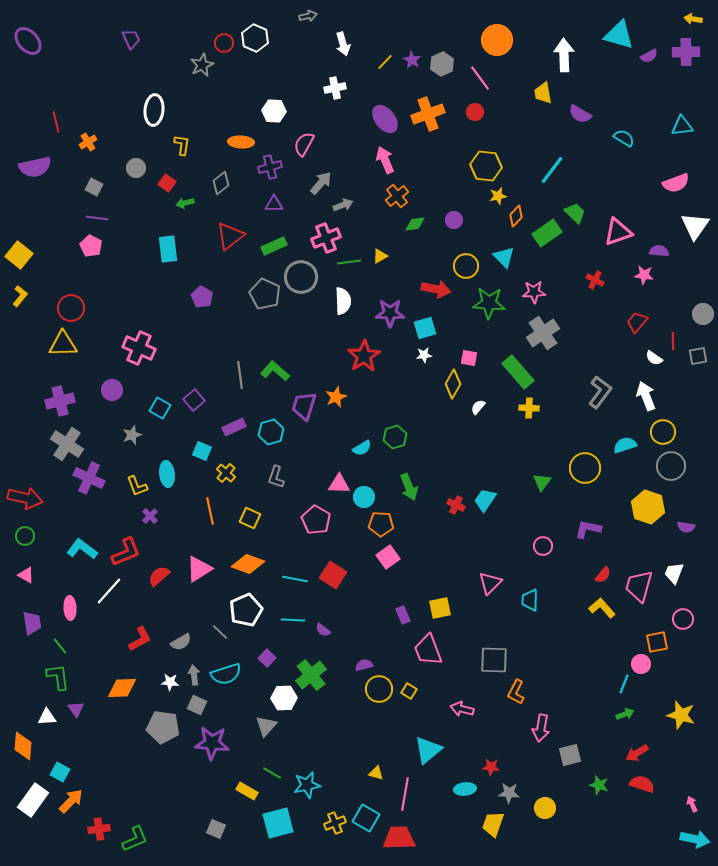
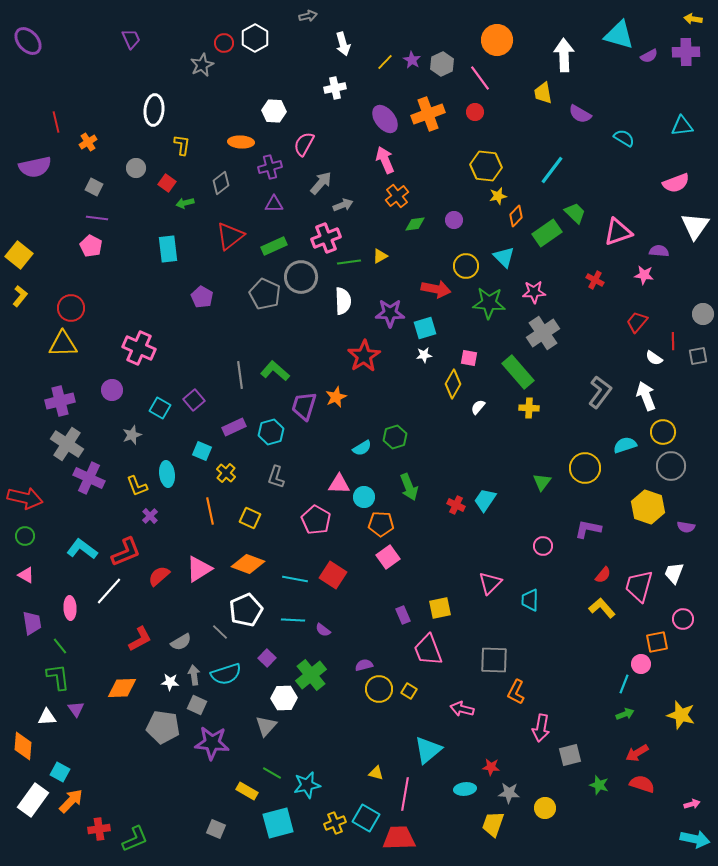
white hexagon at (255, 38): rotated 8 degrees clockwise
pink arrow at (692, 804): rotated 98 degrees clockwise
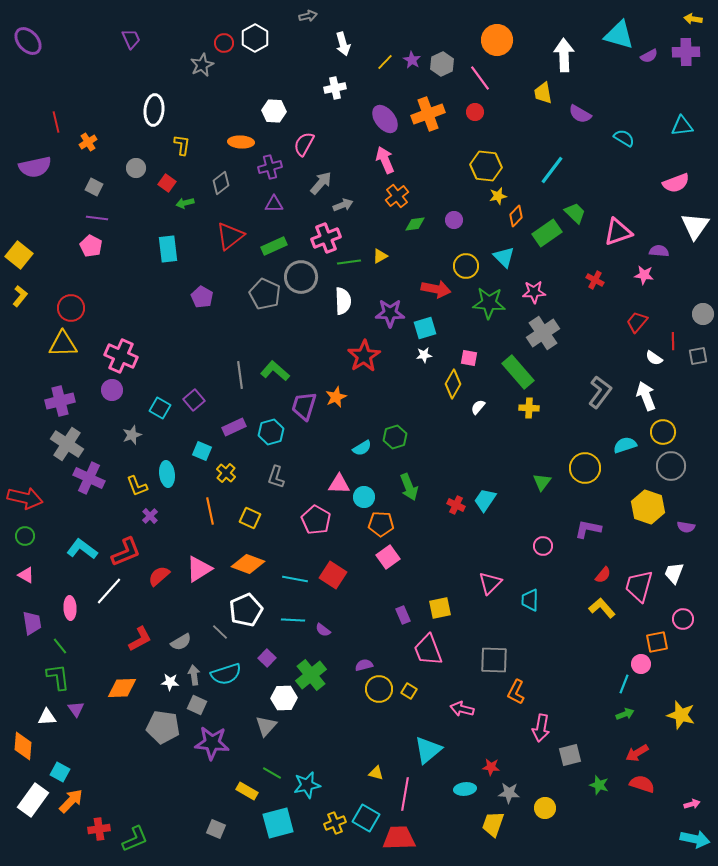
pink cross at (139, 348): moved 18 px left, 8 px down
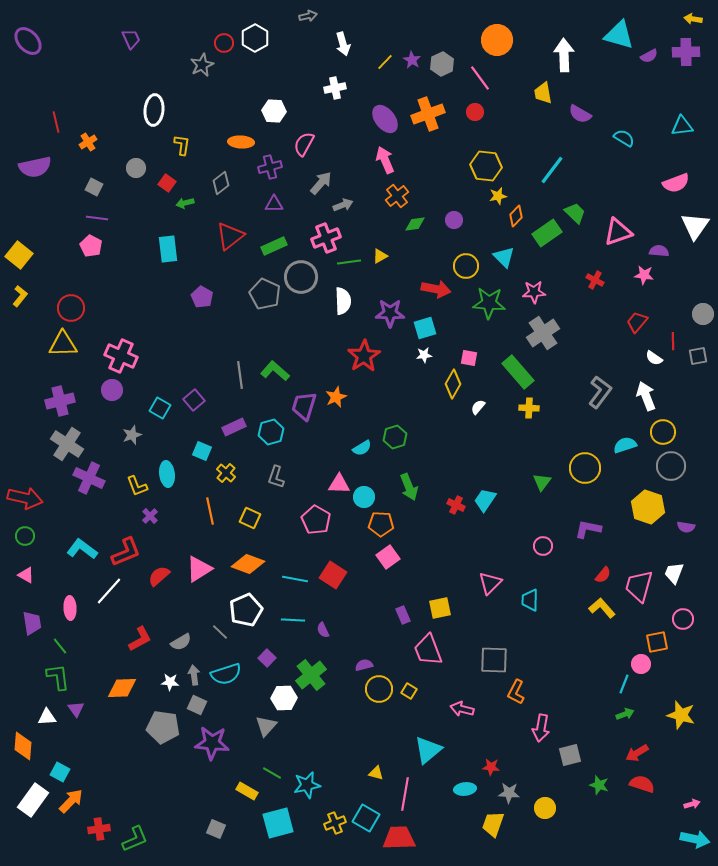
purple semicircle at (323, 630): rotated 28 degrees clockwise
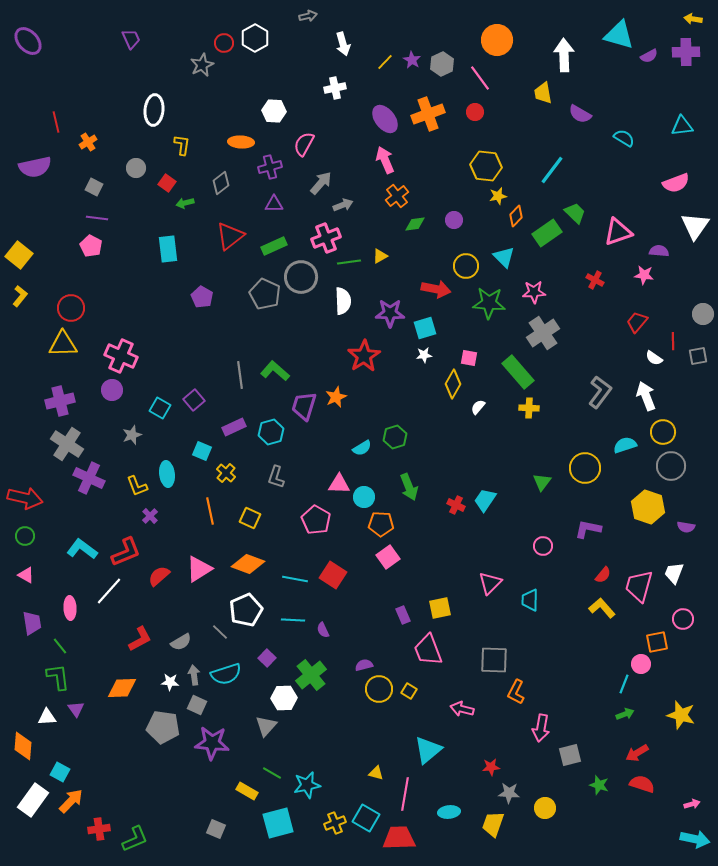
red star at (491, 767): rotated 12 degrees counterclockwise
cyan ellipse at (465, 789): moved 16 px left, 23 px down
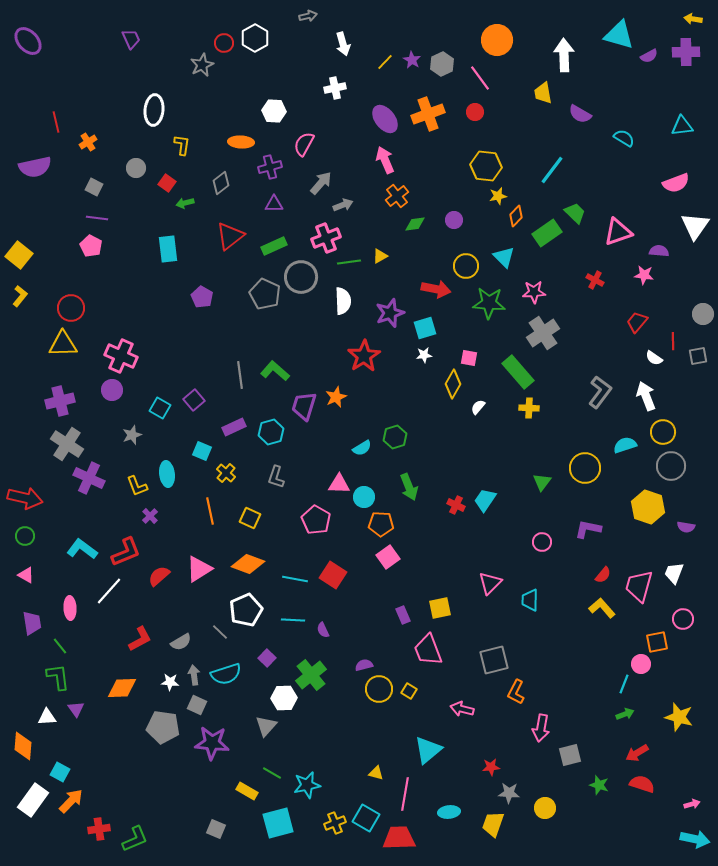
purple star at (390, 313): rotated 20 degrees counterclockwise
pink circle at (543, 546): moved 1 px left, 4 px up
gray square at (494, 660): rotated 16 degrees counterclockwise
yellow star at (681, 715): moved 2 px left, 2 px down
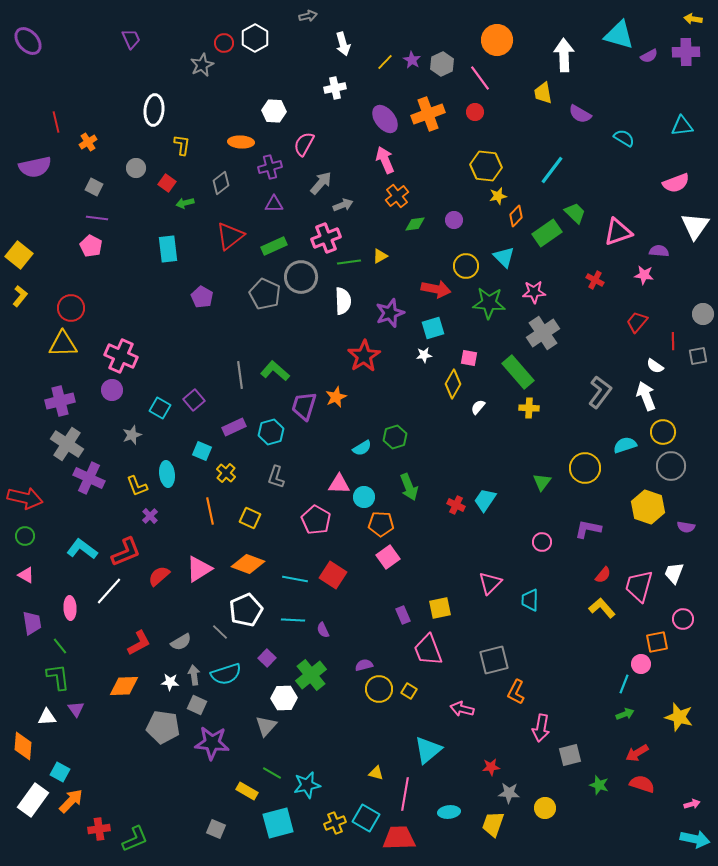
cyan square at (425, 328): moved 8 px right
white semicircle at (654, 358): moved 1 px right, 8 px down
red L-shape at (140, 639): moved 1 px left, 4 px down
orange diamond at (122, 688): moved 2 px right, 2 px up
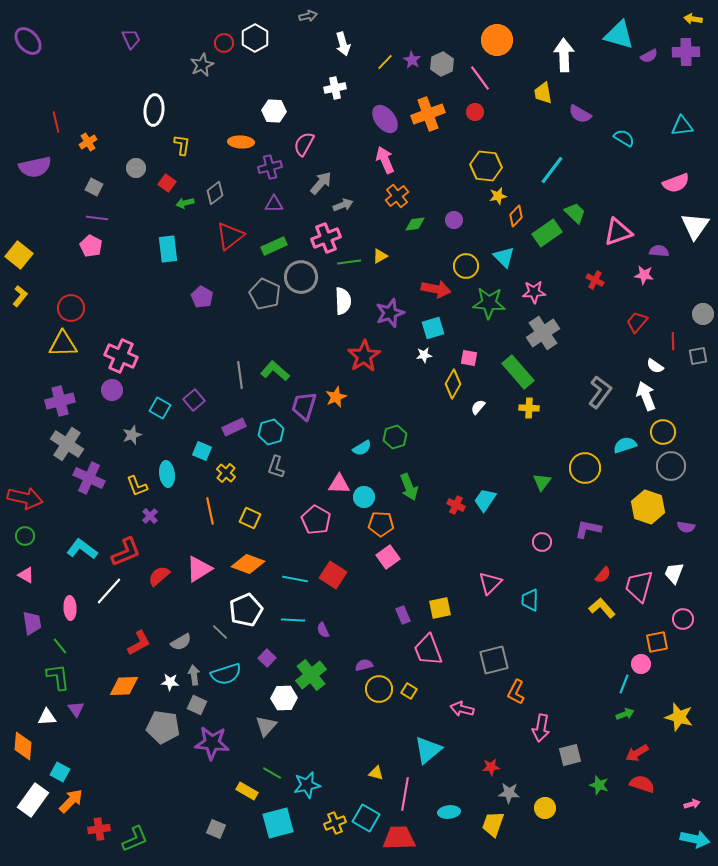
gray diamond at (221, 183): moved 6 px left, 10 px down
gray L-shape at (276, 477): moved 10 px up
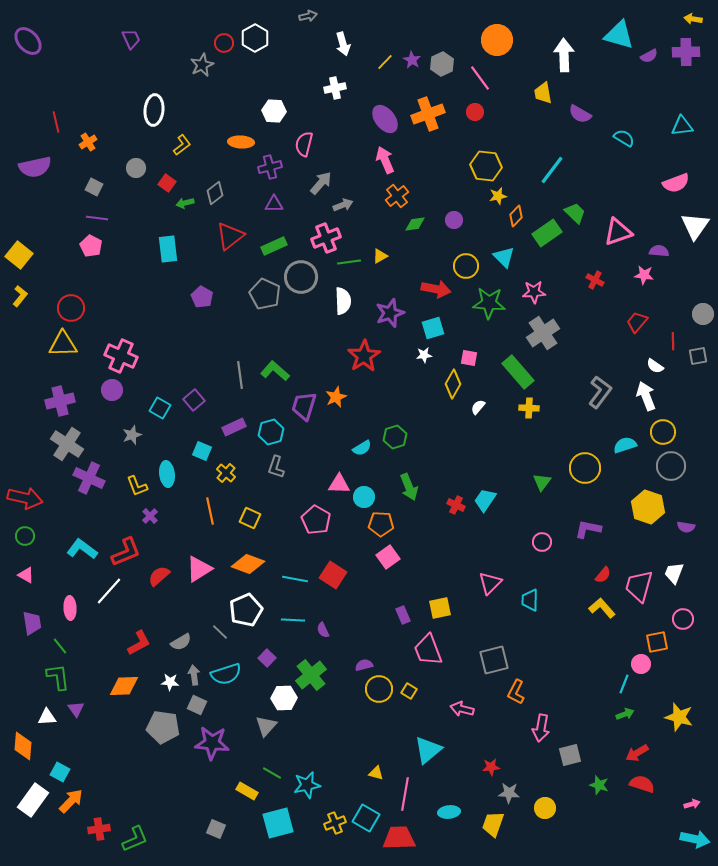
pink semicircle at (304, 144): rotated 15 degrees counterclockwise
yellow L-shape at (182, 145): rotated 45 degrees clockwise
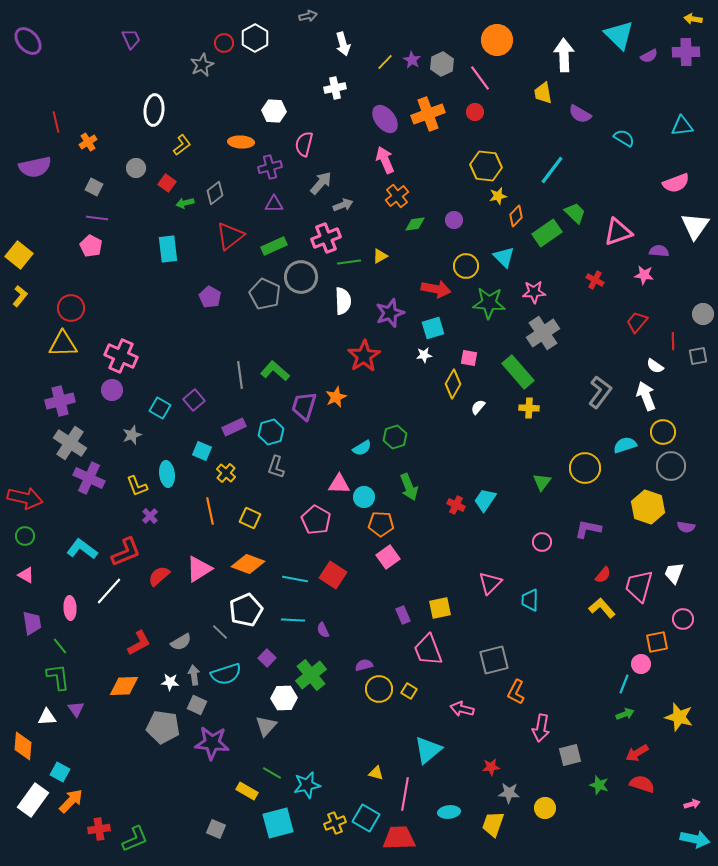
cyan triangle at (619, 35): rotated 28 degrees clockwise
purple pentagon at (202, 297): moved 8 px right
gray cross at (67, 444): moved 3 px right, 1 px up
